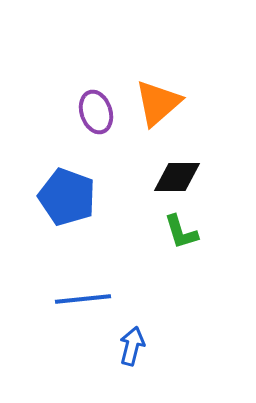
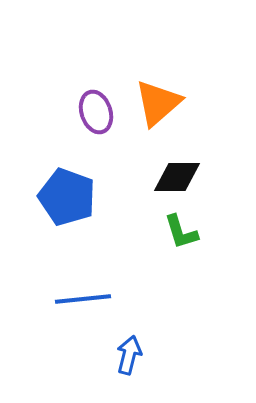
blue arrow: moved 3 px left, 9 px down
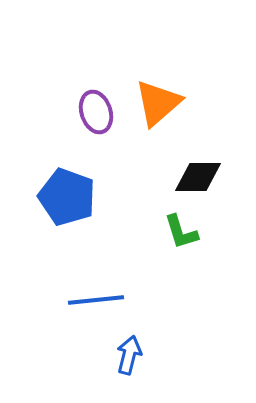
black diamond: moved 21 px right
blue line: moved 13 px right, 1 px down
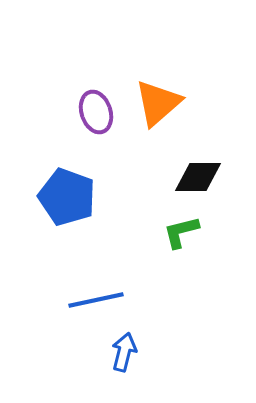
green L-shape: rotated 93 degrees clockwise
blue line: rotated 6 degrees counterclockwise
blue arrow: moved 5 px left, 3 px up
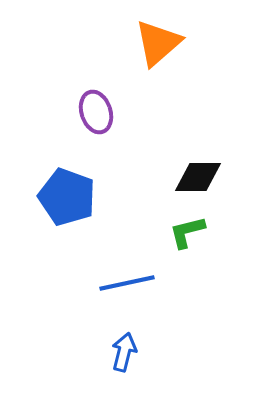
orange triangle: moved 60 px up
green L-shape: moved 6 px right
blue line: moved 31 px right, 17 px up
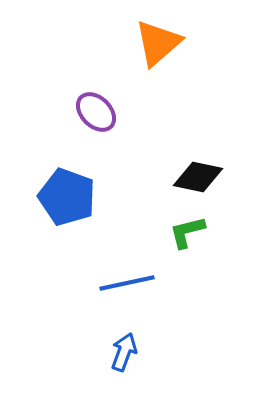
purple ellipse: rotated 27 degrees counterclockwise
black diamond: rotated 12 degrees clockwise
blue arrow: rotated 6 degrees clockwise
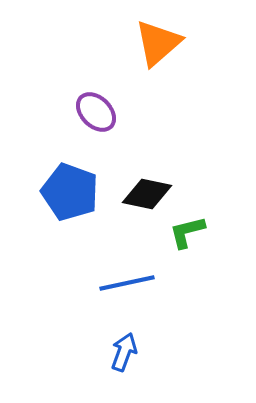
black diamond: moved 51 px left, 17 px down
blue pentagon: moved 3 px right, 5 px up
